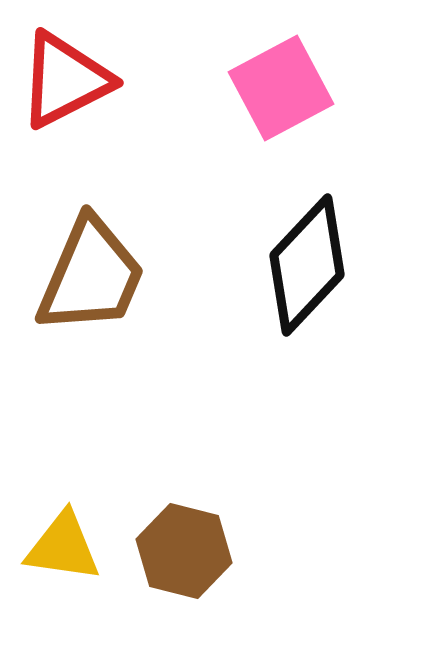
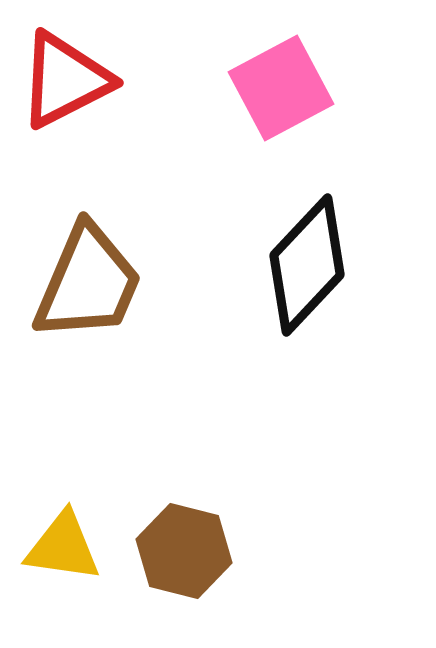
brown trapezoid: moved 3 px left, 7 px down
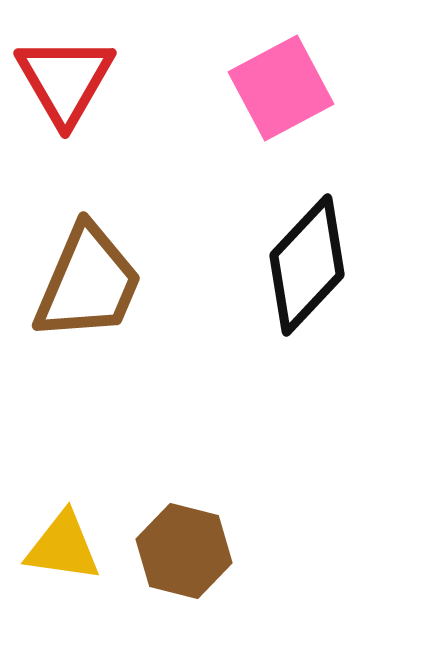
red triangle: rotated 33 degrees counterclockwise
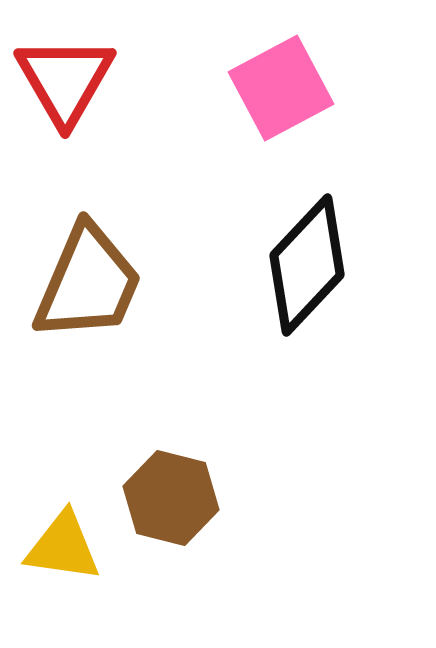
brown hexagon: moved 13 px left, 53 px up
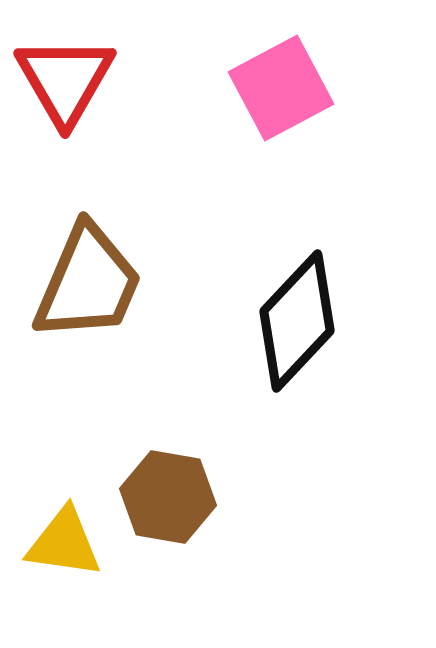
black diamond: moved 10 px left, 56 px down
brown hexagon: moved 3 px left, 1 px up; rotated 4 degrees counterclockwise
yellow triangle: moved 1 px right, 4 px up
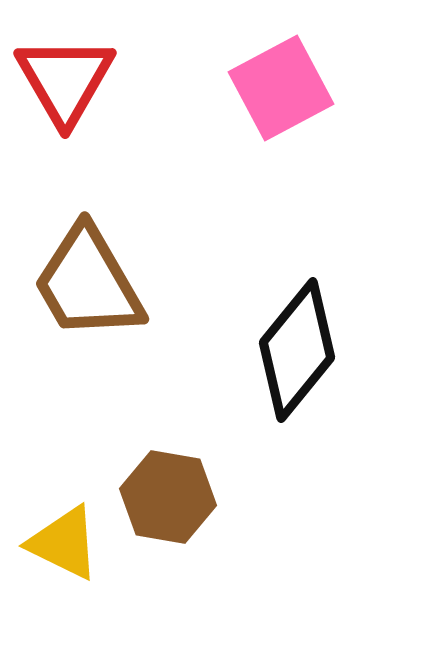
brown trapezoid: rotated 127 degrees clockwise
black diamond: moved 29 px down; rotated 4 degrees counterclockwise
yellow triangle: rotated 18 degrees clockwise
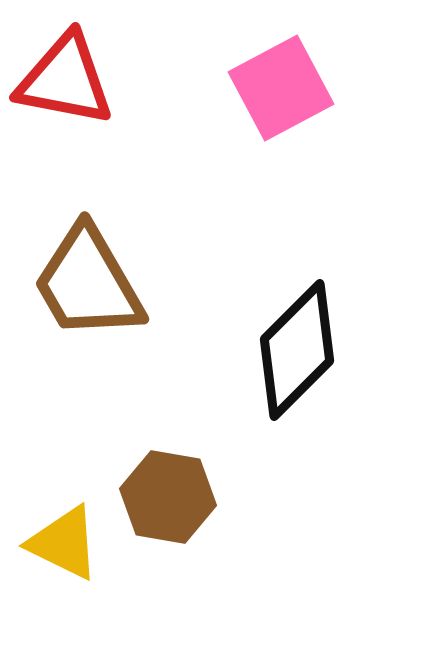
red triangle: rotated 49 degrees counterclockwise
black diamond: rotated 6 degrees clockwise
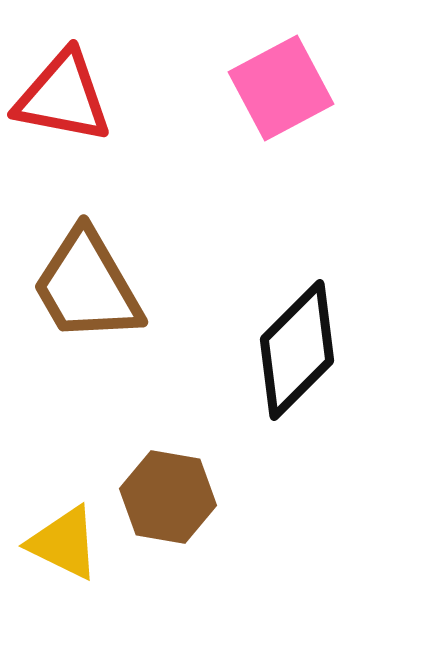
red triangle: moved 2 px left, 17 px down
brown trapezoid: moved 1 px left, 3 px down
